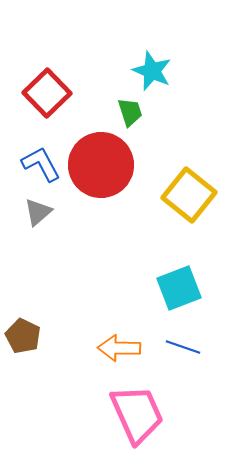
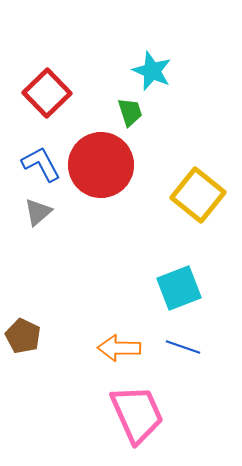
yellow square: moved 9 px right
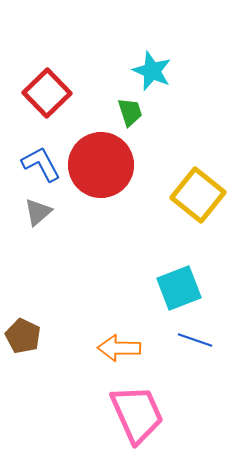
blue line: moved 12 px right, 7 px up
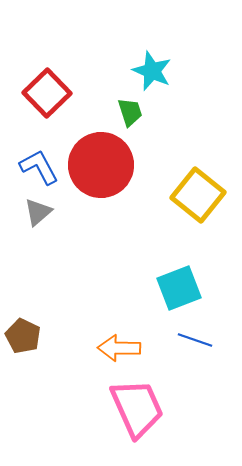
blue L-shape: moved 2 px left, 3 px down
pink trapezoid: moved 6 px up
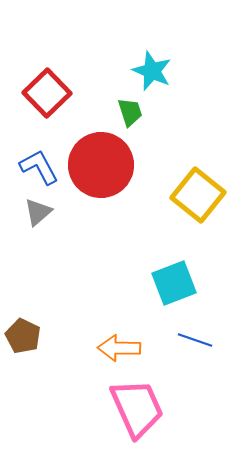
cyan square: moved 5 px left, 5 px up
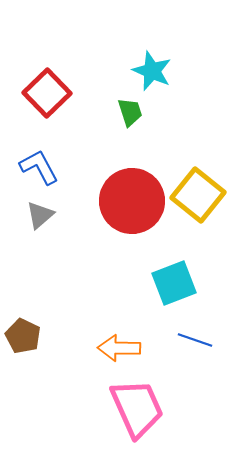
red circle: moved 31 px right, 36 px down
gray triangle: moved 2 px right, 3 px down
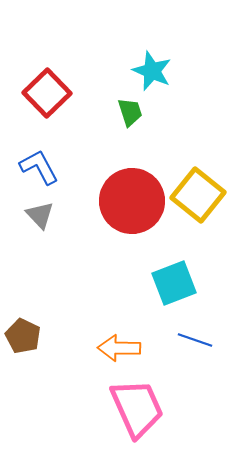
gray triangle: rotated 32 degrees counterclockwise
